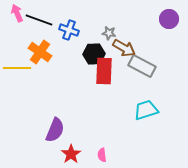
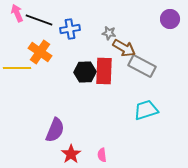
purple circle: moved 1 px right
blue cross: moved 1 px right, 1 px up; rotated 30 degrees counterclockwise
black hexagon: moved 9 px left, 18 px down
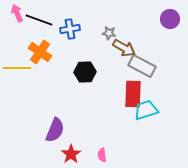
red rectangle: moved 29 px right, 23 px down
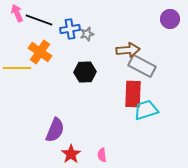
gray star: moved 22 px left, 1 px down; rotated 24 degrees counterclockwise
brown arrow: moved 4 px right, 2 px down; rotated 35 degrees counterclockwise
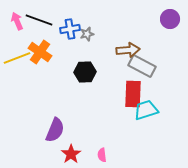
pink arrow: moved 8 px down
yellow line: moved 10 px up; rotated 20 degrees counterclockwise
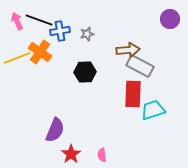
blue cross: moved 10 px left, 2 px down
gray rectangle: moved 2 px left
cyan trapezoid: moved 7 px right
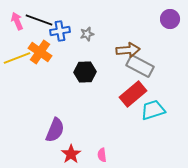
red rectangle: rotated 48 degrees clockwise
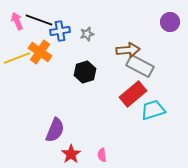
purple circle: moved 3 px down
black hexagon: rotated 15 degrees counterclockwise
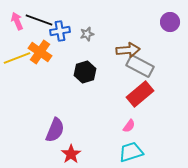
red rectangle: moved 7 px right
cyan trapezoid: moved 22 px left, 42 px down
pink semicircle: moved 27 px right, 29 px up; rotated 136 degrees counterclockwise
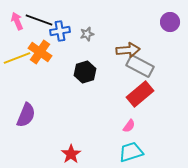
purple semicircle: moved 29 px left, 15 px up
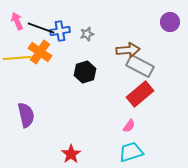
black line: moved 2 px right, 8 px down
yellow line: rotated 16 degrees clockwise
purple semicircle: rotated 35 degrees counterclockwise
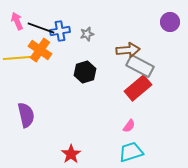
orange cross: moved 2 px up
red rectangle: moved 2 px left, 6 px up
